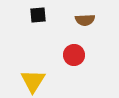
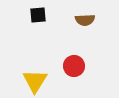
red circle: moved 11 px down
yellow triangle: moved 2 px right
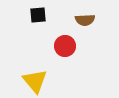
red circle: moved 9 px left, 20 px up
yellow triangle: rotated 12 degrees counterclockwise
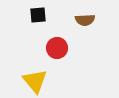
red circle: moved 8 px left, 2 px down
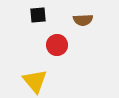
brown semicircle: moved 2 px left
red circle: moved 3 px up
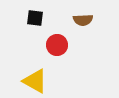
black square: moved 3 px left, 3 px down; rotated 12 degrees clockwise
yellow triangle: rotated 20 degrees counterclockwise
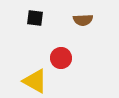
red circle: moved 4 px right, 13 px down
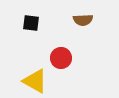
black square: moved 4 px left, 5 px down
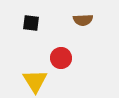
yellow triangle: rotated 28 degrees clockwise
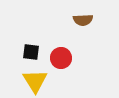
black square: moved 29 px down
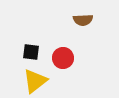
red circle: moved 2 px right
yellow triangle: rotated 24 degrees clockwise
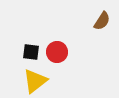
brown semicircle: moved 19 px right, 1 px down; rotated 54 degrees counterclockwise
red circle: moved 6 px left, 6 px up
